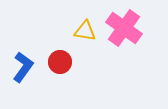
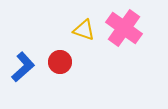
yellow triangle: moved 1 px left, 1 px up; rotated 10 degrees clockwise
blue L-shape: rotated 12 degrees clockwise
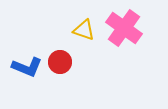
blue L-shape: moved 4 px right; rotated 64 degrees clockwise
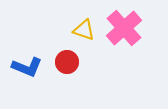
pink cross: rotated 12 degrees clockwise
red circle: moved 7 px right
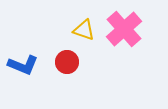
pink cross: moved 1 px down
blue L-shape: moved 4 px left, 2 px up
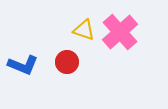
pink cross: moved 4 px left, 3 px down
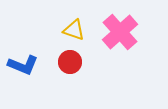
yellow triangle: moved 10 px left
red circle: moved 3 px right
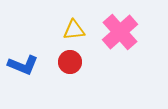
yellow triangle: rotated 25 degrees counterclockwise
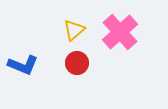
yellow triangle: rotated 35 degrees counterclockwise
red circle: moved 7 px right, 1 px down
